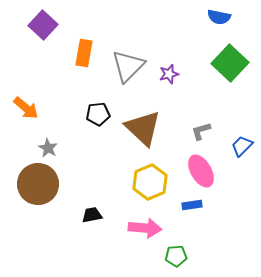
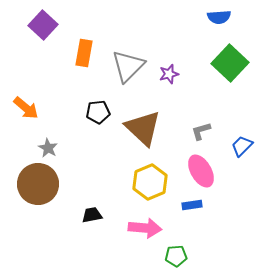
blue semicircle: rotated 15 degrees counterclockwise
black pentagon: moved 2 px up
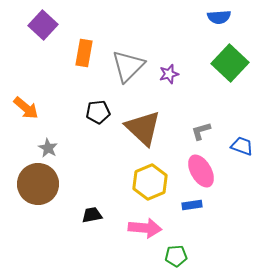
blue trapezoid: rotated 65 degrees clockwise
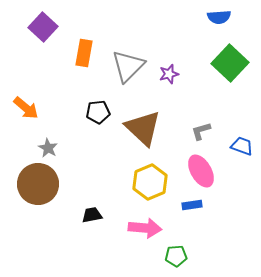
purple square: moved 2 px down
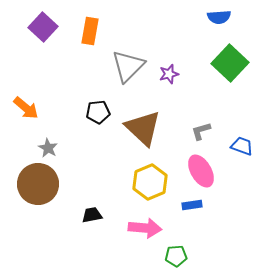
orange rectangle: moved 6 px right, 22 px up
